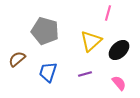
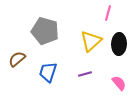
black ellipse: moved 6 px up; rotated 45 degrees counterclockwise
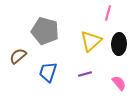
brown semicircle: moved 1 px right, 3 px up
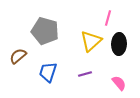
pink line: moved 5 px down
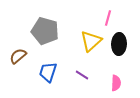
purple line: moved 3 px left, 1 px down; rotated 48 degrees clockwise
pink semicircle: moved 3 px left; rotated 42 degrees clockwise
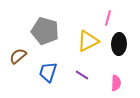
yellow triangle: moved 3 px left; rotated 15 degrees clockwise
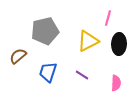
gray pentagon: rotated 28 degrees counterclockwise
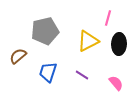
pink semicircle: rotated 42 degrees counterclockwise
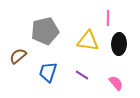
pink line: rotated 14 degrees counterclockwise
yellow triangle: rotated 35 degrees clockwise
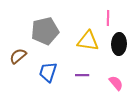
purple line: rotated 32 degrees counterclockwise
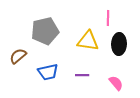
blue trapezoid: rotated 120 degrees counterclockwise
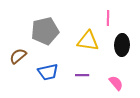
black ellipse: moved 3 px right, 1 px down
